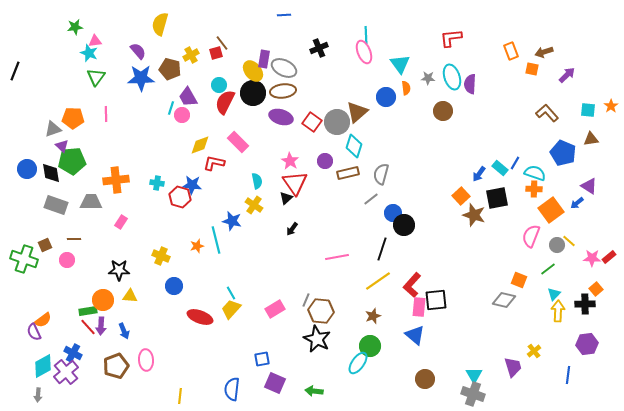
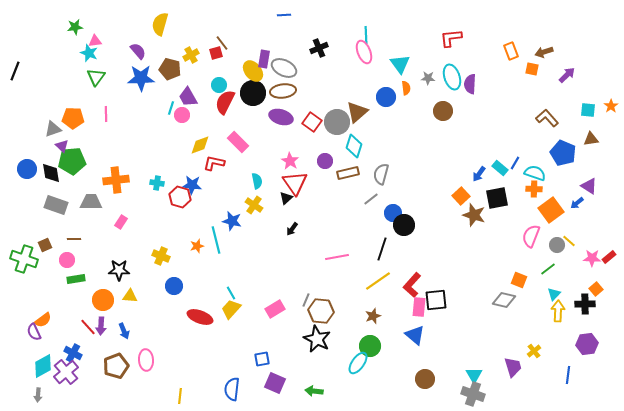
brown L-shape at (547, 113): moved 5 px down
green rectangle at (88, 311): moved 12 px left, 32 px up
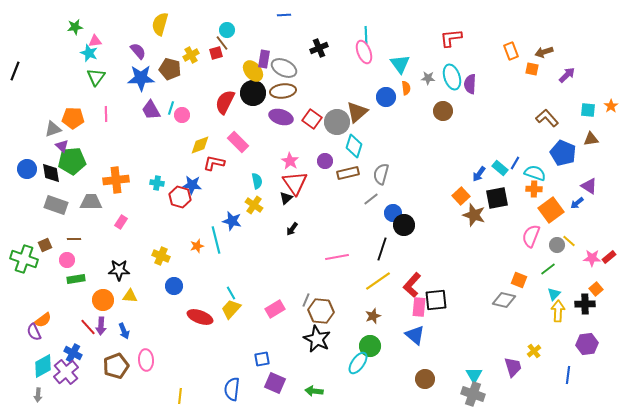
cyan circle at (219, 85): moved 8 px right, 55 px up
purple trapezoid at (188, 97): moved 37 px left, 13 px down
red square at (312, 122): moved 3 px up
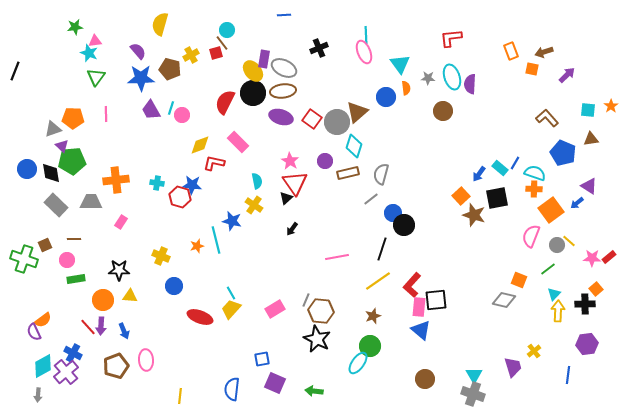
gray rectangle at (56, 205): rotated 25 degrees clockwise
blue triangle at (415, 335): moved 6 px right, 5 px up
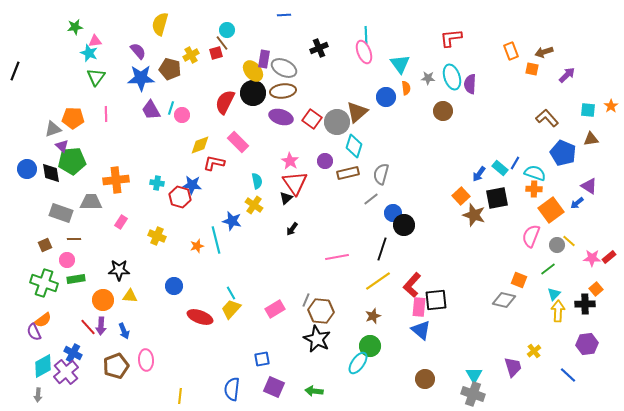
gray rectangle at (56, 205): moved 5 px right, 8 px down; rotated 25 degrees counterclockwise
yellow cross at (161, 256): moved 4 px left, 20 px up
green cross at (24, 259): moved 20 px right, 24 px down
blue line at (568, 375): rotated 54 degrees counterclockwise
purple square at (275, 383): moved 1 px left, 4 px down
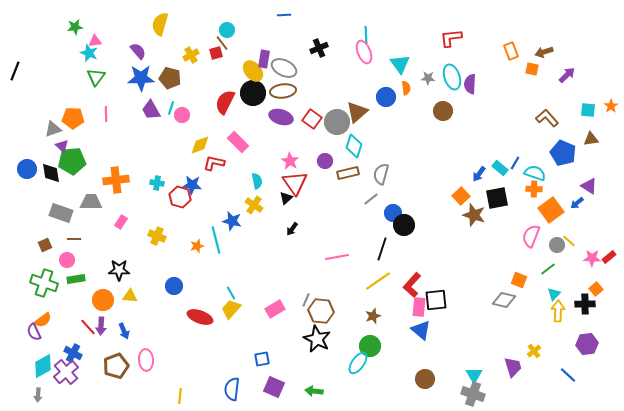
brown pentagon at (170, 69): moved 9 px down
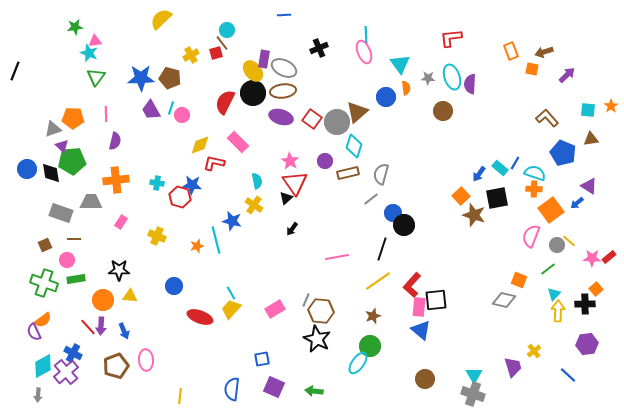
yellow semicircle at (160, 24): moved 1 px right, 5 px up; rotated 30 degrees clockwise
purple semicircle at (138, 51): moved 23 px left, 90 px down; rotated 54 degrees clockwise
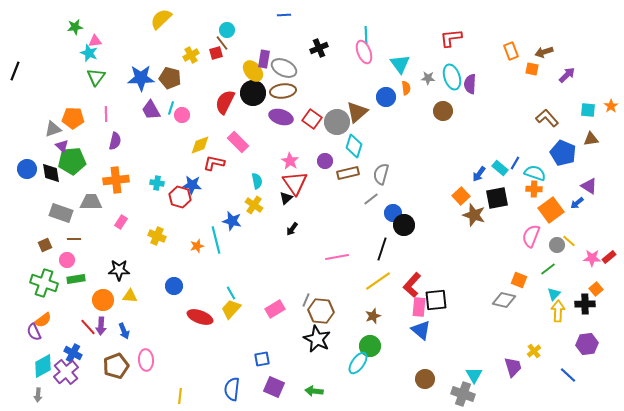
gray cross at (473, 394): moved 10 px left
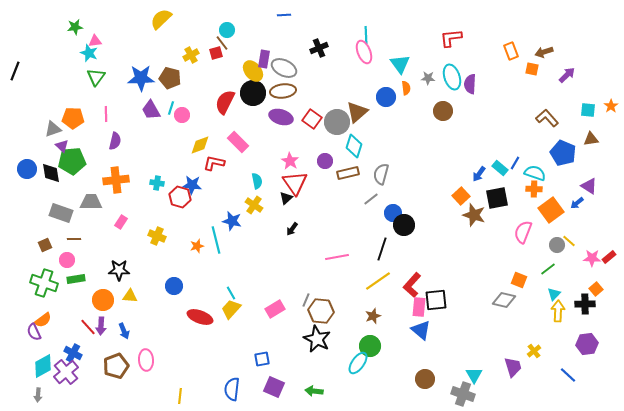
pink semicircle at (531, 236): moved 8 px left, 4 px up
